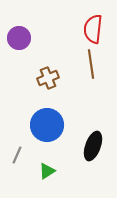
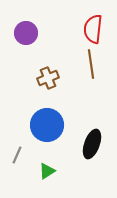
purple circle: moved 7 px right, 5 px up
black ellipse: moved 1 px left, 2 px up
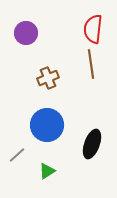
gray line: rotated 24 degrees clockwise
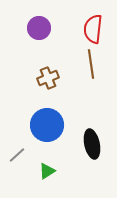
purple circle: moved 13 px right, 5 px up
black ellipse: rotated 32 degrees counterclockwise
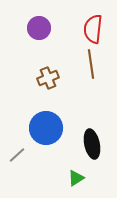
blue circle: moved 1 px left, 3 px down
green triangle: moved 29 px right, 7 px down
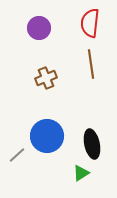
red semicircle: moved 3 px left, 6 px up
brown cross: moved 2 px left
blue circle: moved 1 px right, 8 px down
green triangle: moved 5 px right, 5 px up
